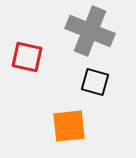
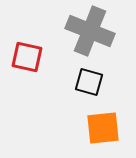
black square: moved 6 px left
orange square: moved 34 px right, 2 px down
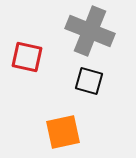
black square: moved 1 px up
orange square: moved 40 px left, 4 px down; rotated 6 degrees counterclockwise
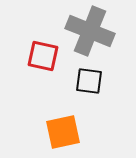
red square: moved 16 px right, 1 px up
black square: rotated 8 degrees counterclockwise
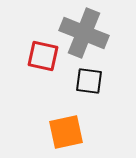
gray cross: moved 6 px left, 2 px down
orange square: moved 3 px right
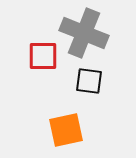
red square: rotated 12 degrees counterclockwise
orange square: moved 2 px up
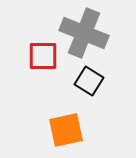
black square: rotated 24 degrees clockwise
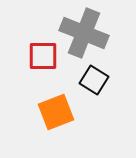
black square: moved 5 px right, 1 px up
orange square: moved 10 px left, 18 px up; rotated 9 degrees counterclockwise
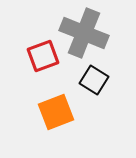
red square: rotated 20 degrees counterclockwise
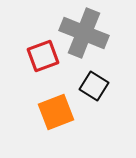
black square: moved 6 px down
